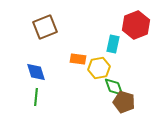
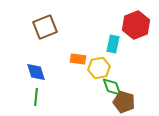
green diamond: moved 2 px left
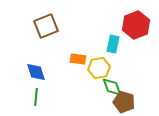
brown square: moved 1 px right, 1 px up
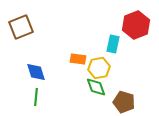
brown square: moved 25 px left, 1 px down
green diamond: moved 16 px left
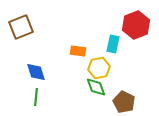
orange rectangle: moved 8 px up
brown pentagon: rotated 10 degrees clockwise
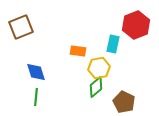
green diamond: rotated 70 degrees clockwise
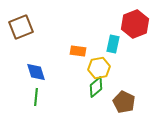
red hexagon: moved 1 px left, 1 px up
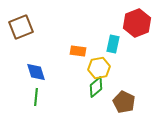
red hexagon: moved 2 px right, 1 px up
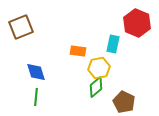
red hexagon: rotated 16 degrees counterclockwise
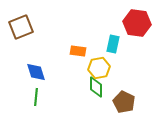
red hexagon: rotated 16 degrees counterclockwise
green diamond: rotated 50 degrees counterclockwise
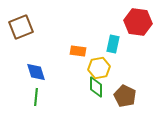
red hexagon: moved 1 px right, 1 px up
brown pentagon: moved 1 px right, 6 px up
